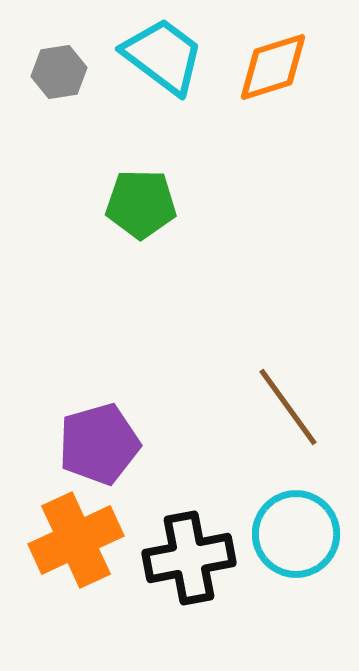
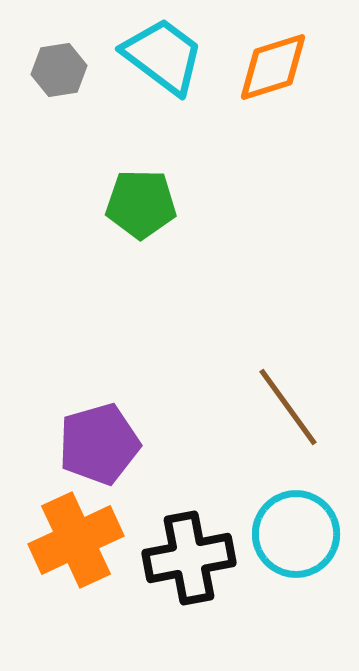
gray hexagon: moved 2 px up
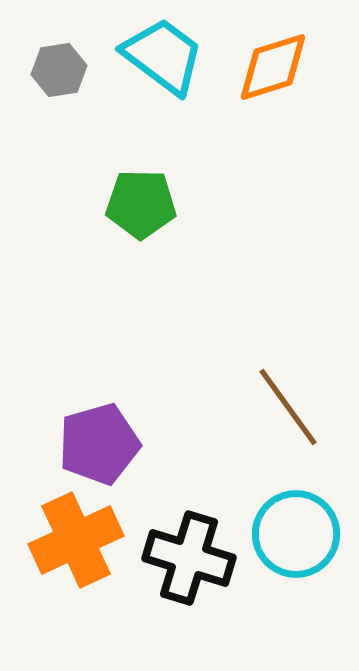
black cross: rotated 28 degrees clockwise
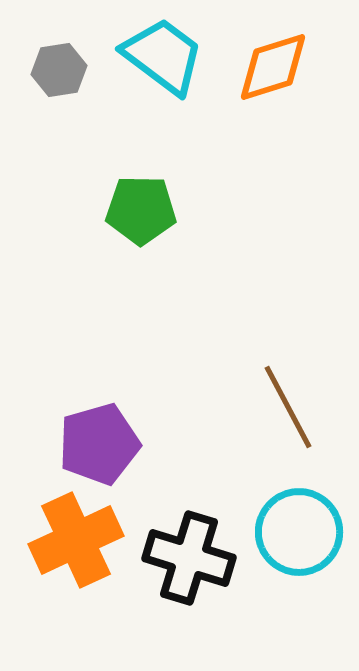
green pentagon: moved 6 px down
brown line: rotated 8 degrees clockwise
cyan circle: moved 3 px right, 2 px up
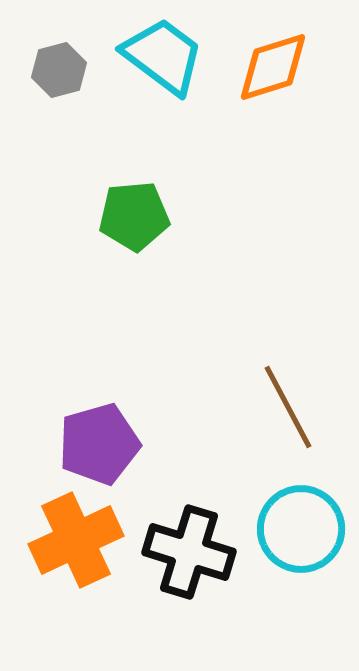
gray hexagon: rotated 6 degrees counterclockwise
green pentagon: moved 7 px left, 6 px down; rotated 6 degrees counterclockwise
cyan circle: moved 2 px right, 3 px up
black cross: moved 6 px up
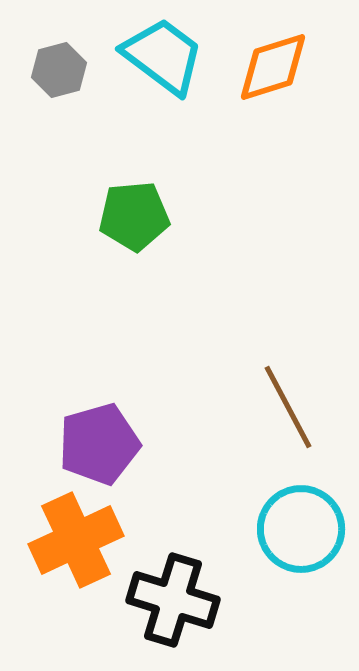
black cross: moved 16 px left, 48 px down
